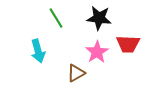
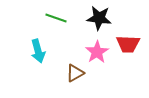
green line: rotated 40 degrees counterclockwise
brown triangle: moved 1 px left
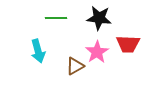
green line: rotated 20 degrees counterclockwise
brown triangle: moved 7 px up
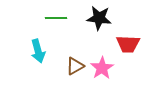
pink star: moved 5 px right, 16 px down
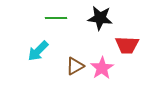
black star: moved 1 px right
red trapezoid: moved 1 px left, 1 px down
cyan arrow: rotated 60 degrees clockwise
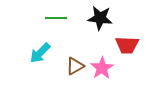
cyan arrow: moved 2 px right, 2 px down
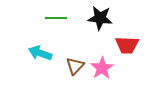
cyan arrow: rotated 65 degrees clockwise
brown triangle: rotated 18 degrees counterclockwise
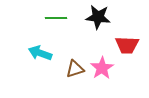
black star: moved 2 px left, 1 px up
brown triangle: moved 3 px down; rotated 30 degrees clockwise
